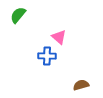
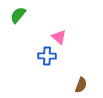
brown semicircle: rotated 126 degrees clockwise
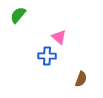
brown semicircle: moved 6 px up
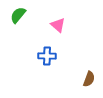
pink triangle: moved 1 px left, 12 px up
brown semicircle: moved 8 px right
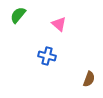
pink triangle: moved 1 px right, 1 px up
blue cross: rotated 12 degrees clockwise
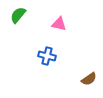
pink triangle: rotated 28 degrees counterclockwise
brown semicircle: rotated 35 degrees clockwise
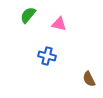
green semicircle: moved 10 px right
brown semicircle: rotated 98 degrees clockwise
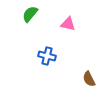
green semicircle: moved 2 px right, 1 px up
pink triangle: moved 9 px right
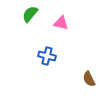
pink triangle: moved 7 px left, 1 px up
